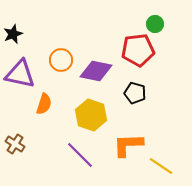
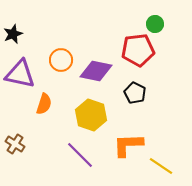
black pentagon: rotated 10 degrees clockwise
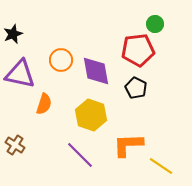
purple diamond: rotated 68 degrees clockwise
black pentagon: moved 1 px right, 5 px up
brown cross: moved 1 px down
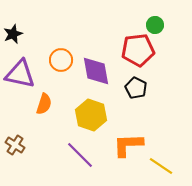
green circle: moved 1 px down
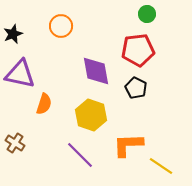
green circle: moved 8 px left, 11 px up
orange circle: moved 34 px up
brown cross: moved 2 px up
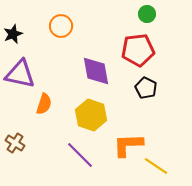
black pentagon: moved 10 px right
yellow line: moved 5 px left
